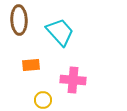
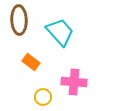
orange rectangle: moved 3 px up; rotated 42 degrees clockwise
pink cross: moved 1 px right, 2 px down
yellow circle: moved 3 px up
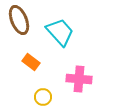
brown ellipse: rotated 20 degrees counterclockwise
pink cross: moved 5 px right, 3 px up
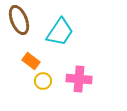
cyan trapezoid: rotated 76 degrees clockwise
orange rectangle: moved 1 px up
yellow circle: moved 16 px up
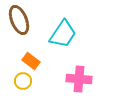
cyan trapezoid: moved 3 px right, 2 px down
yellow circle: moved 20 px left
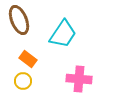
orange rectangle: moved 3 px left, 2 px up
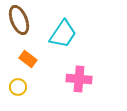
yellow circle: moved 5 px left, 6 px down
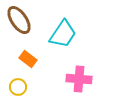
brown ellipse: rotated 12 degrees counterclockwise
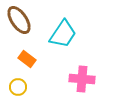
orange rectangle: moved 1 px left
pink cross: moved 3 px right
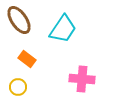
cyan trapezoid: moved 5 px up
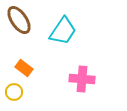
cyan trapezoid: moved 2 px down
orange rectangle: moved 3 px left, 9 px down
yellow circle: moved 4 px left, 5 px down
